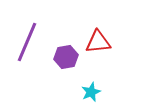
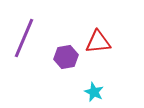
purple line: moved 3 px left, 4 px up
cyan star: moved 3 px right; rotated 24 degrees counterclockwise
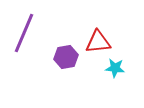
purple line: moved 5 px up
cyan star: moved 21 px right, 24 px up; rotated 18 degrees counterclockwise
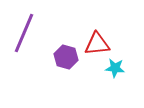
red triangle: moved 1 px left, 2 px down
purple hexagon: rotated 25 degrees clockwise
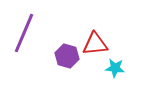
red triangle: moved 2 px left
purple hexagon: moved 1 px right, 1 px up
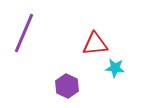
purple hexagon: moved 30 px down; rotated 10 degrees clockwise
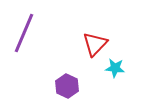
red triangle: rotated 40 degrees counterclockwise
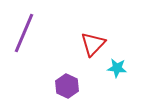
red triangle: moved 2 px left
cyan star: moved 2 px right
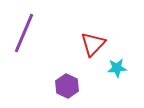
cyan star: rotated 12 degrees counterclockwise
